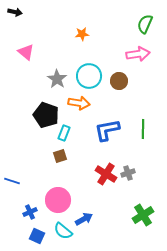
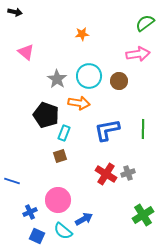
green semicircle: moved 1 px up; rotated 30 degrees clockwise
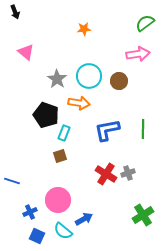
black arrow: rotated 56 degrees clockwise
orange star: moved 2 px right, 5 px up
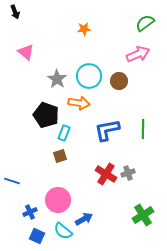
pink arrow: rotated 15 degrees counterclockwise
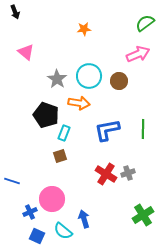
pink circle: moved 6 px left, 1 px up
blue arrow: rotated 78 degrees counterclockwise
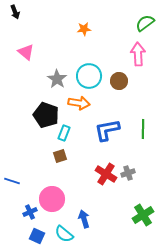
pink arrow: rotated 70 degrees counterclockwise
cyan semicircle: moved 1 px right, 3 px down
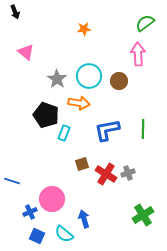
brown square: moved 22 px right, 8 px down
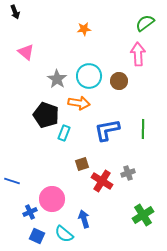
red cross: moved 4 px left, 7 px down
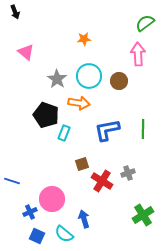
orange star: moved 10 px down
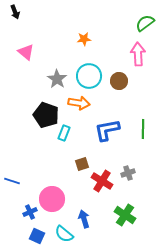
green cross: moved 18 px left; rotated 25 degrees counterclockwise
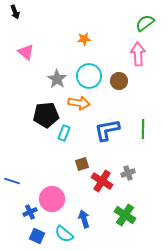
black pentagon: rotated 25 degrees counterclockwise
